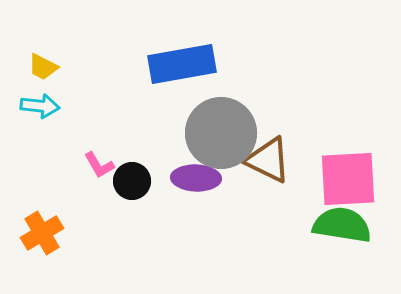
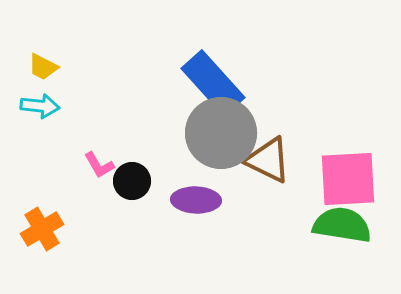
blue rectangle: moved 31 px right, 19 px down; rotated 58 degrees clockwise
purple ellipse: moved 22 px down
orange cross: moved 4 px up
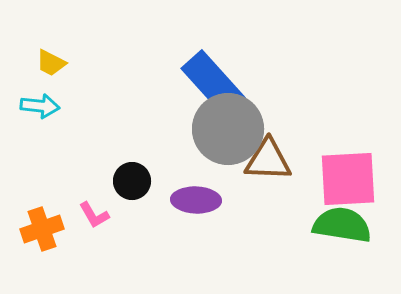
yellow trapezoid: moved 8 px right, 4 px up
gray circle: moved 7 px right, 4 px up
brown triangle: rotated 24 degrees counterclockwise
pink L-shape: moved 5 px left, 50 px down
orange cross: rotated 12 degrees clockwise
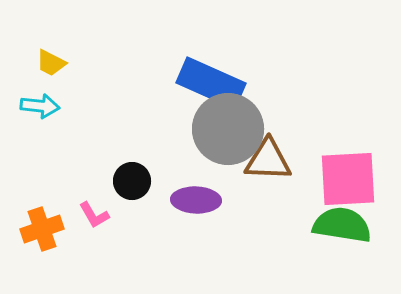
blue rectangle: moved 2 px left; rotated 24 degrees counterclockwise
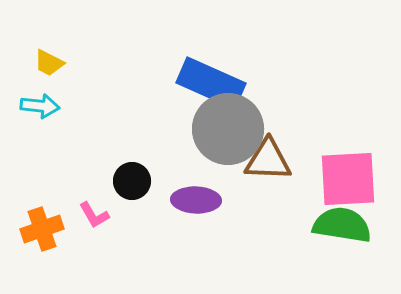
yellow trapezoid: moved 2 px left
